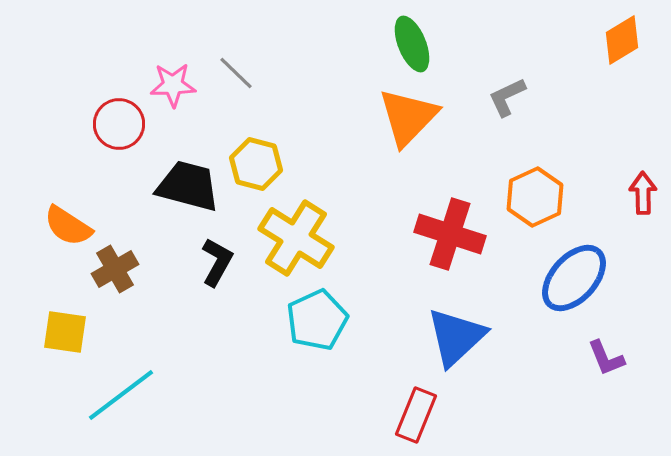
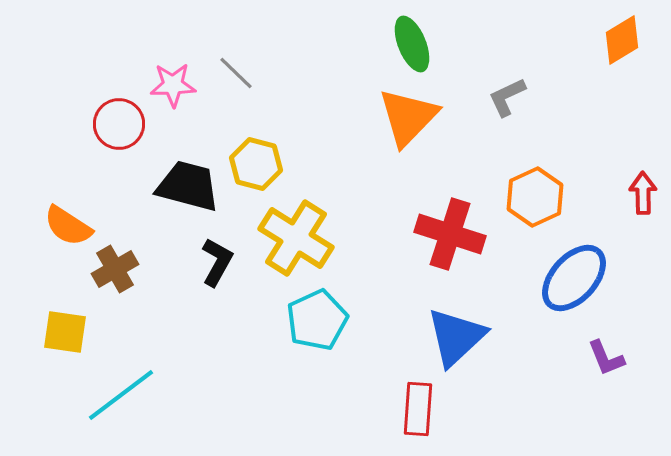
red rectangle: moved 2 px right, 6 px up; rotated 18 degrees counterclockwise
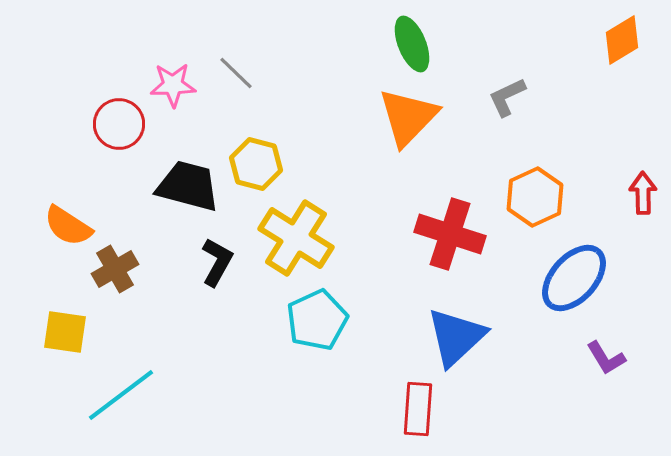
purple L-shape: rotated 9 degrees counterclockwise
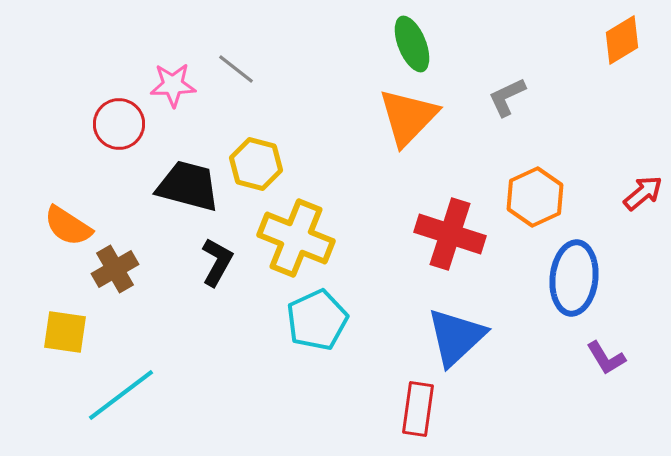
gray line: moved 4 px up; rotated 6 degrees counterclockwise
red arrow: rotated 51 degrees clockwise
yellow cross: rotated 10 degrees counterclockwise
blue ellipse: rotated 36 degrees counterclockwise
red rectangle: rotated 4 degrees clockwise
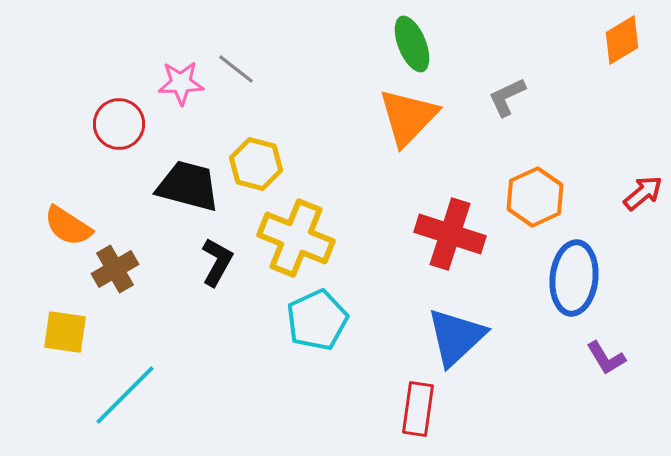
pink star: moved 8 px right, 2 px up
cyan line: moved 4 px right; rotated 8 degrees counterclockwise
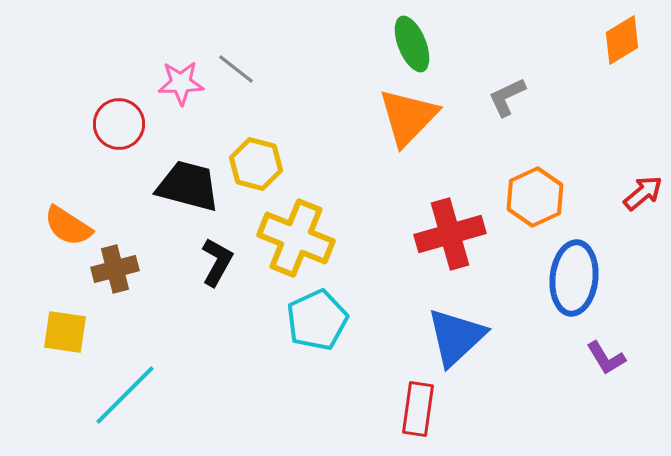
red cross: rotated 34 degrees counterclockwise
brown cross: rotated 15 degrees clockwise
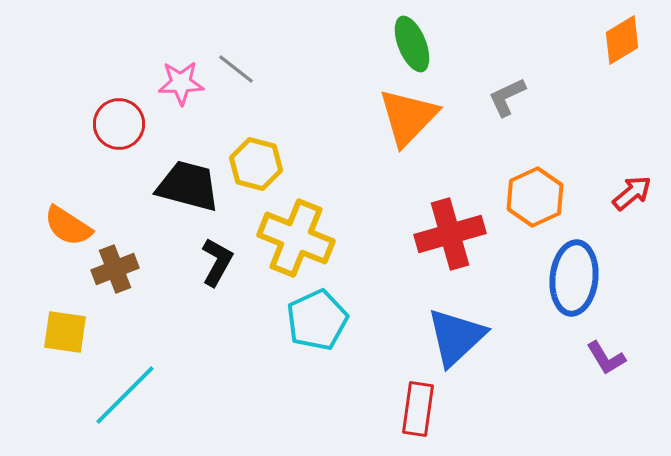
red arrow: moved 11 px left
brown cross: rotated 6 degrees counterclockwise
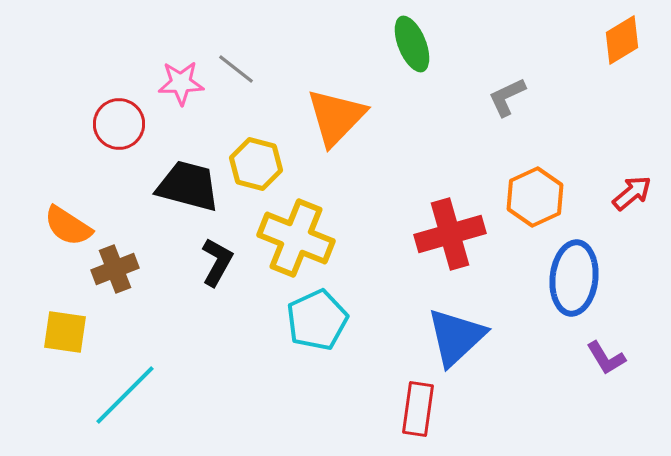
orange triangle: moved 72 px left
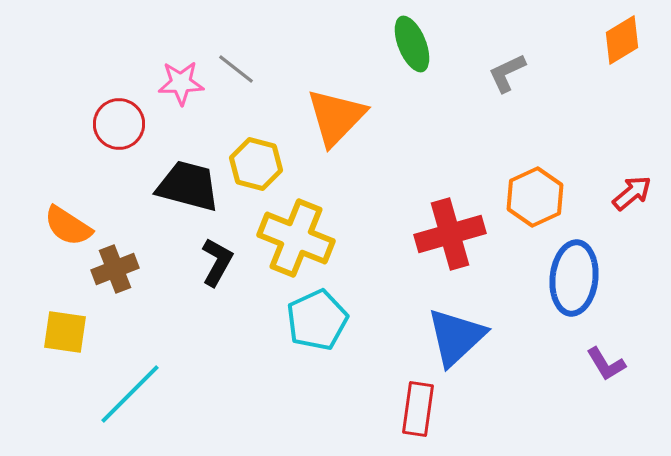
gray L-shape: moved 24 px up
purple L-shape: moved 6 px down
cyan line: moved 5 px right, 1 px up
